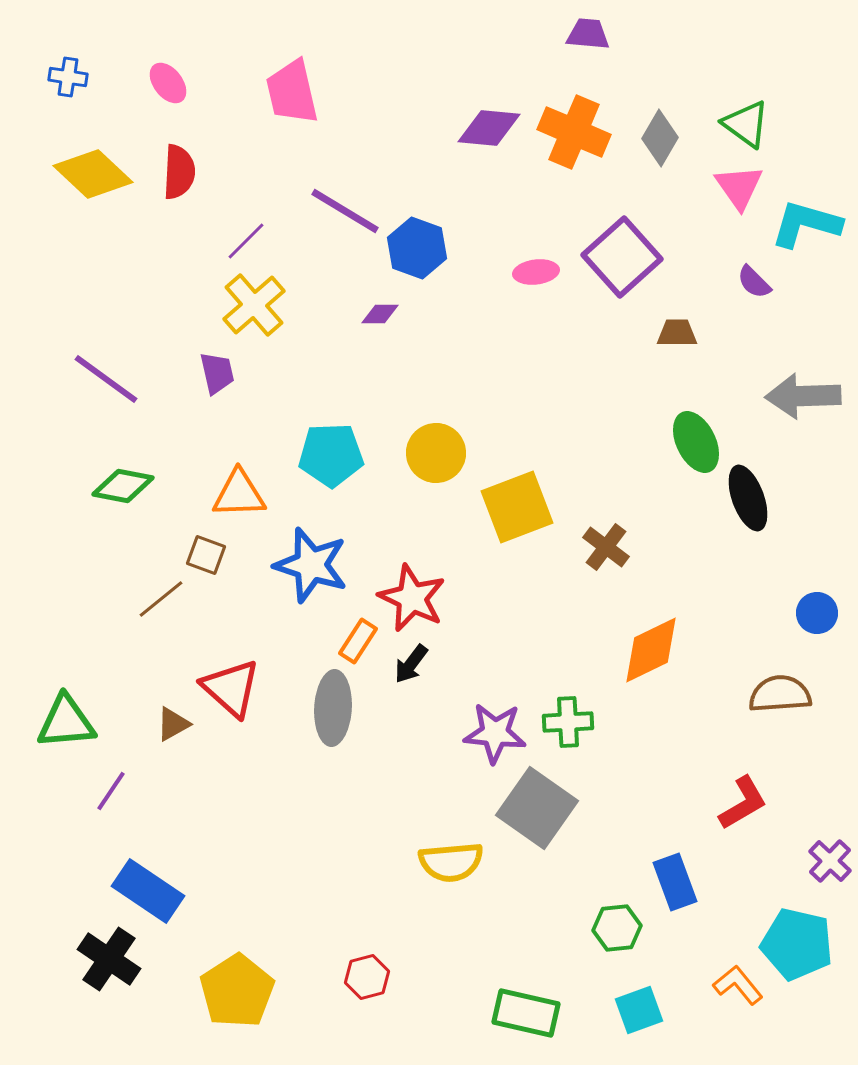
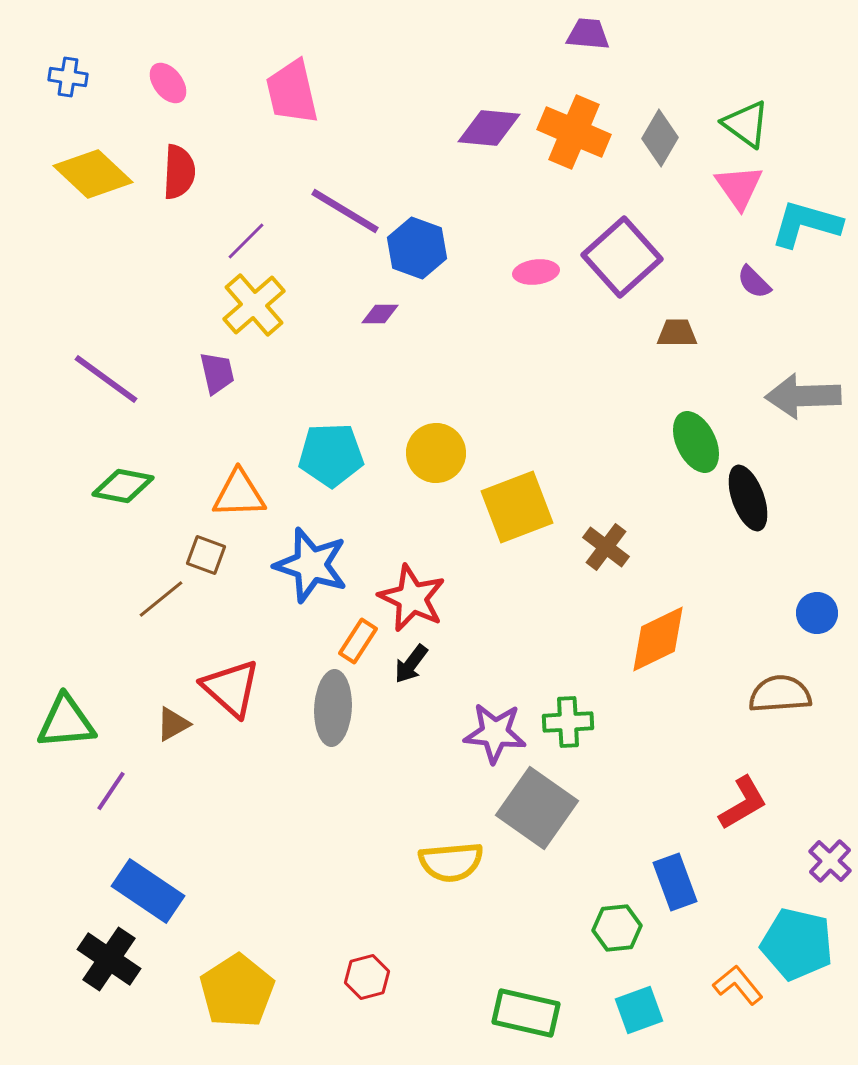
orange diamond at (651, 650): moved 7 px right, 11 px up
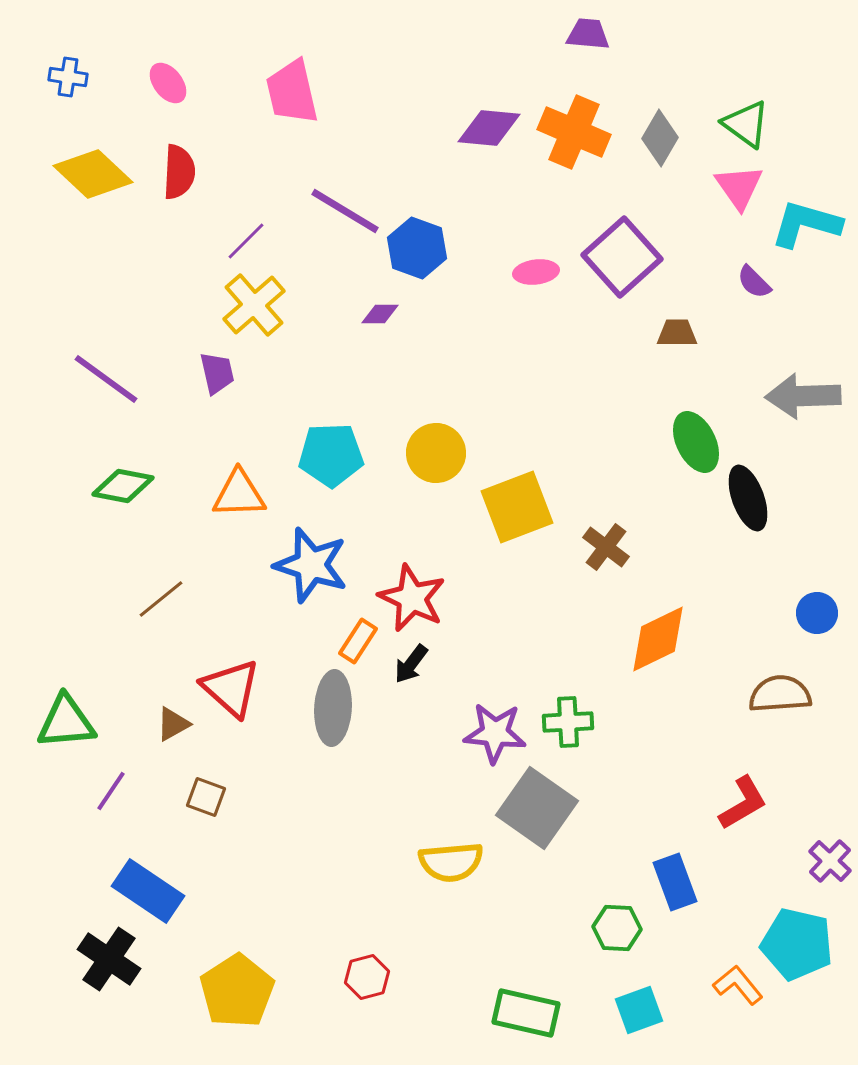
brown square at (206, 555): moved 242 px down
green hexagon at (617, 928): rotated 9 degrees clockwise
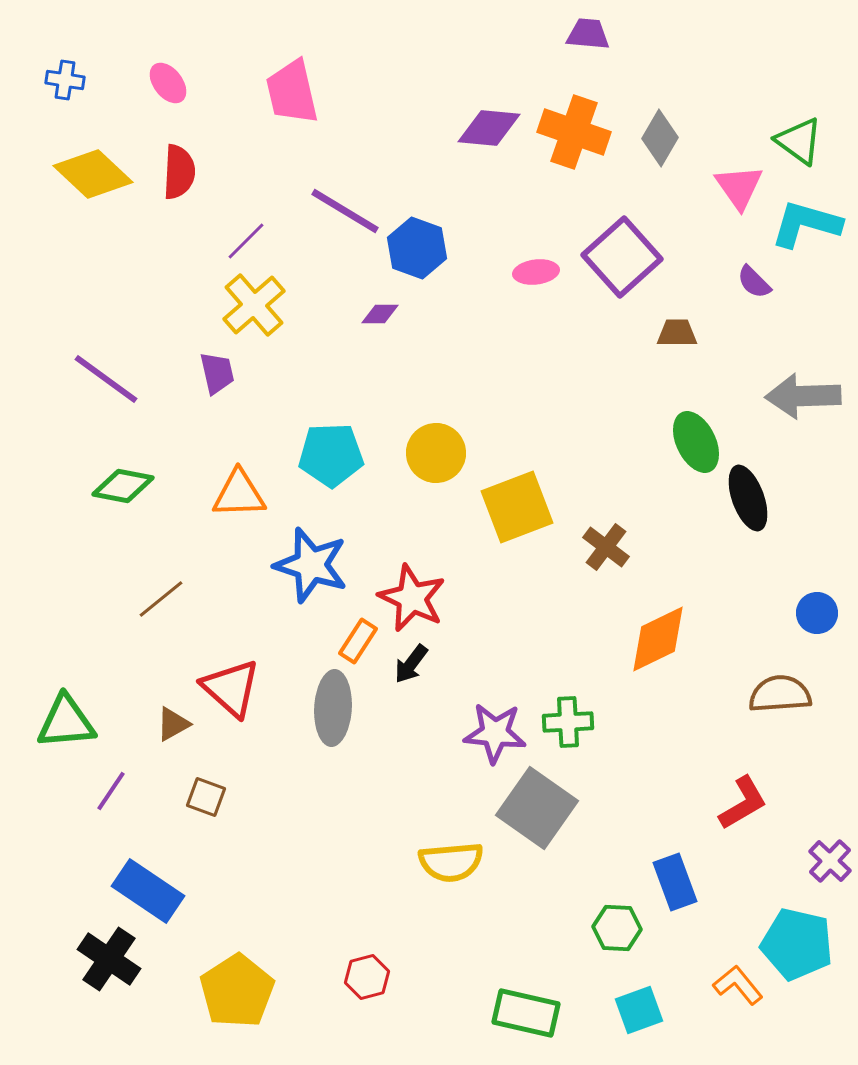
blue cross at (68, 77): moved 3 px left, 3 px down
green triangle at (746, 124): moved 53 px right, 17 px down
orange cross at (574, 132): rotated 4 degrees counterclockwise
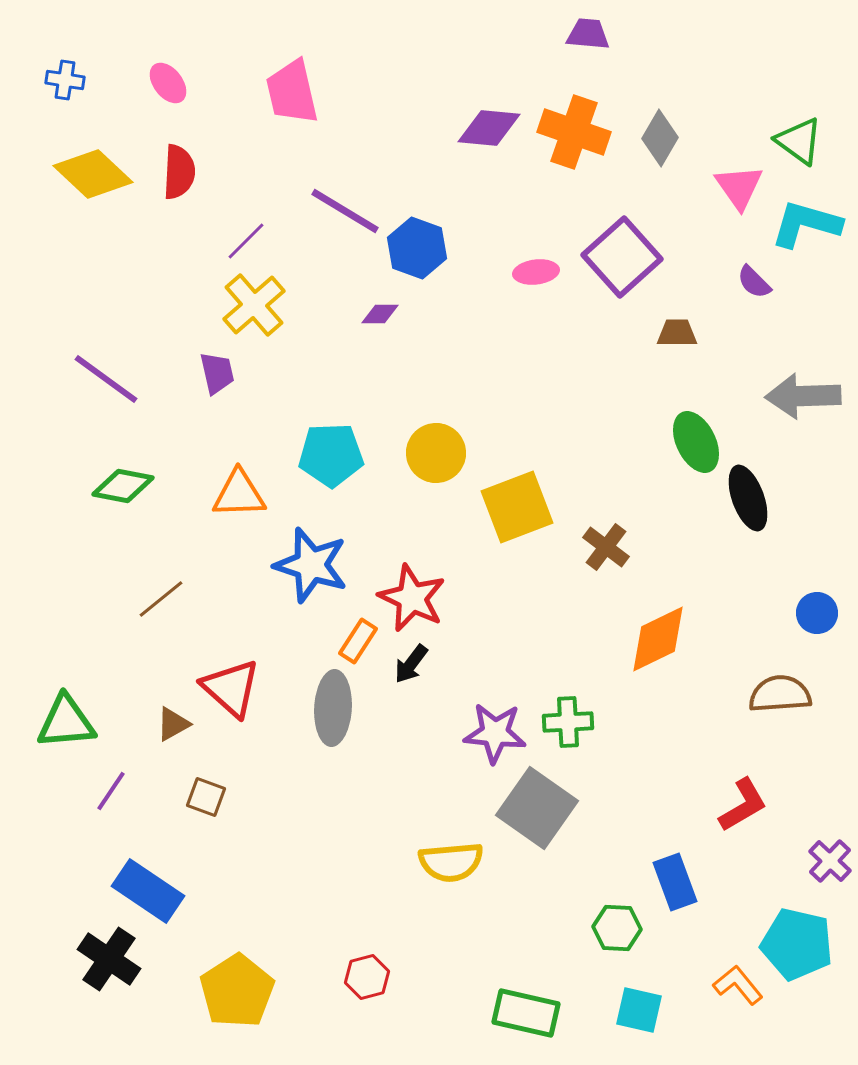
red L-shape at (743, 803): moved 2 px down
cyan square at (639, 1010): rotated 33 degrees clockwise
